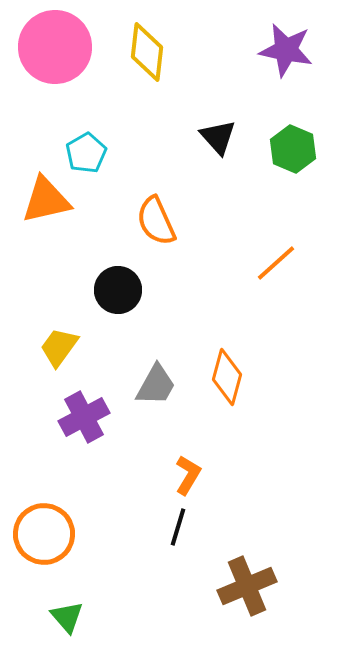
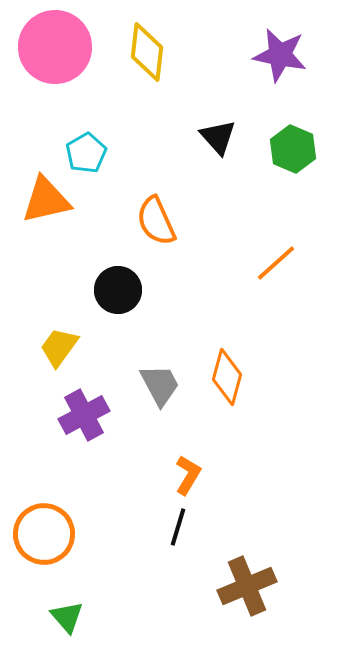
purple star: moved 6 px left, 5 px down
gray trapezoid: moved 4 px right; rotated 57 degrees counterclockwise
purple cross: moved 2 px up
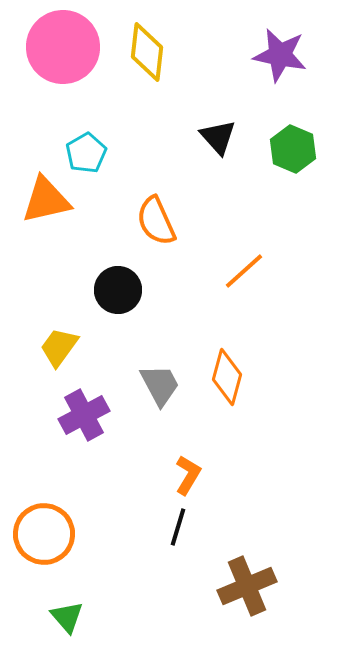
pink circle: moved 8 px right
orange line: moved 32 px left, 8 px down
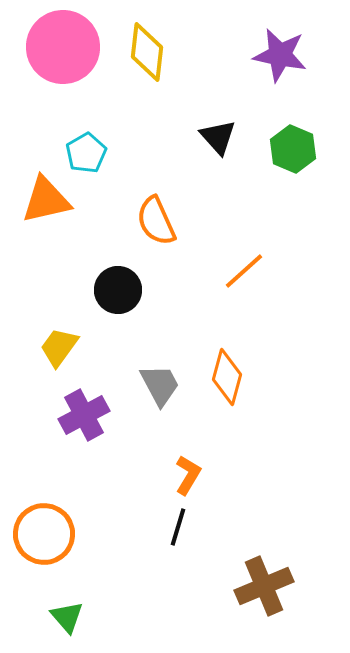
brown cross: moved 17 px right
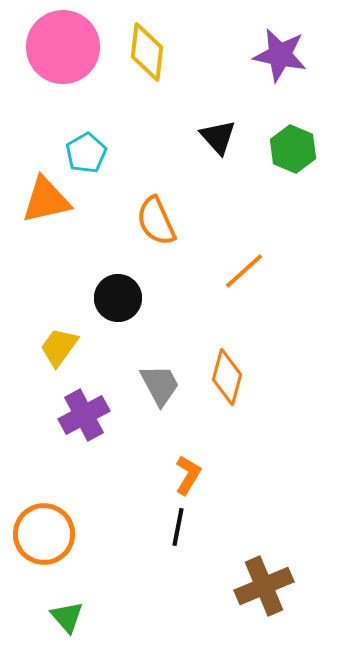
black circle: moved 8 px down
black line: rotated 6 degrees counterclockwise
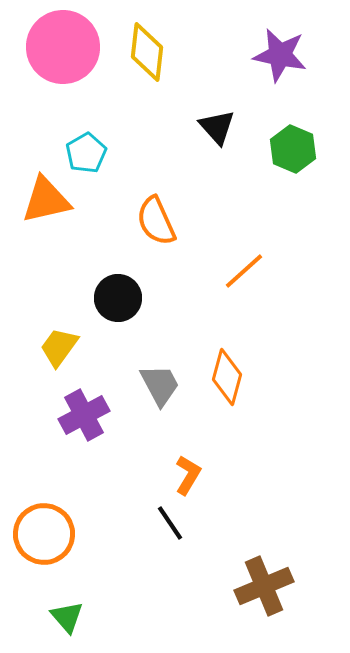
black triangle: moved 1 px left, 10 px up
black line: moved 8 px left, 4 px up; rotated 45 degrees counterclockwise
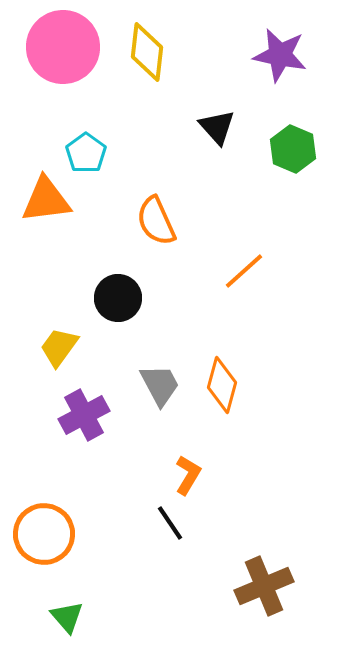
cyan pentagon: rotated 6 degrees counterclockwise
orange triangle: rotated 6 degrees clockwise
orange diamond: moved 5 px left, 8 px down
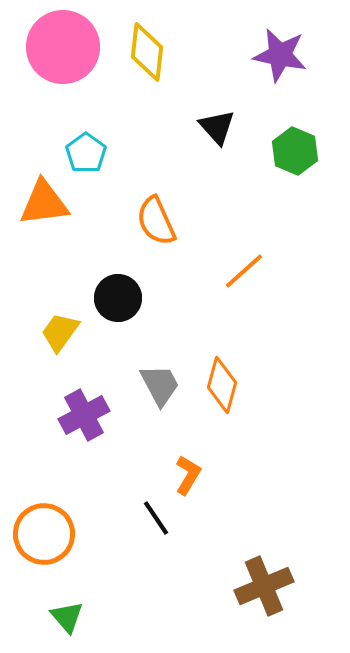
green hexagon: moved 2 px right, 2 px down
orange triangle: moved 2 px left, 3 px down
yellow trapezoid: moved 1 px right, 15 px up
black line: moved 14 px left, 5 px up
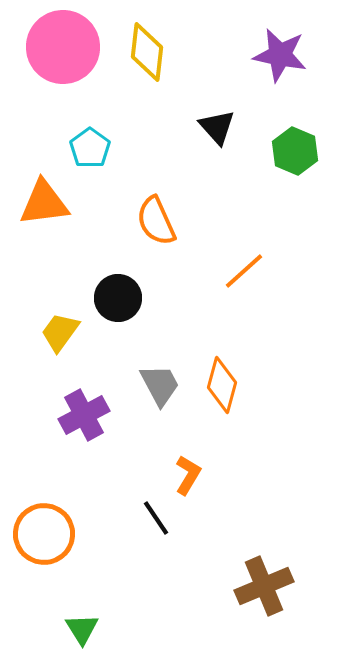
cyan pentagon: moved 4 px right, 5 px up
green triangle: moved 15 px right, 12 px down; rotated 9 degrees clockwise
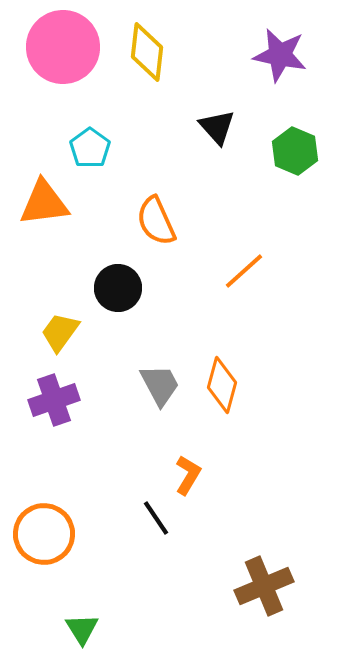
black circle: moved 10 px up
purple cross: moved 30 px left, 15 px up; rotated 9 degrees clockwise
